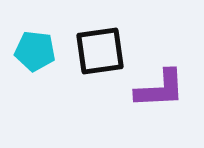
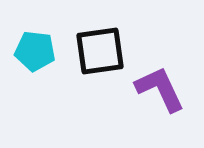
purple L-shape: rotated 112 degrees counterclockwise
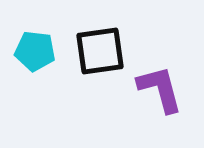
purple L-shape: rotated 10 degrees clockwise
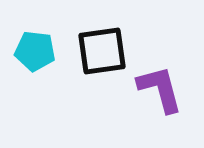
black square: moved 2 px right
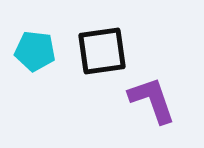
purple L-shape: moved 8 px left, 11 px down; rotated 4 degrees counterclockwise
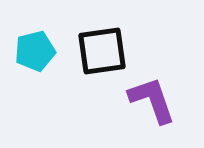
cyan pentagon: rotated 21 degrees counterclockwise
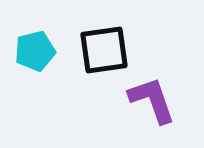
black square: moved 2 px right, 1 px up
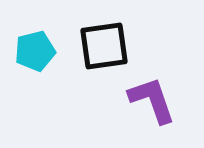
black square: moved 4 px up
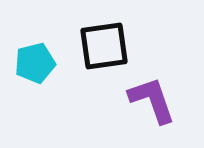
cyan pentagon: moved 12 px down
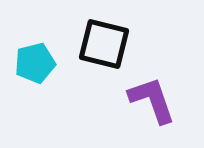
black square: moved 2 px up; rotated 22 degrees clockwise
